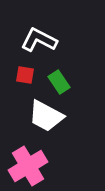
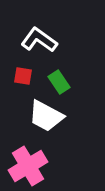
white L-shape: rotated 9 degrees clockwise
red square: moved 2 px left, 1 px down
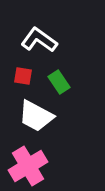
white trapezoid: moved 10 px left
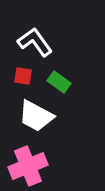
white L-shape: moved 4 px left, 2 px down; rotated 18 degrees clockwise
green rectangle: rotated 20 degrees counterclockwise
pink cross: rotated 9 degrees clockwise
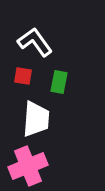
green rectangle: rotated 65 degrees clockwise
white trapezoid: moved 3 px down; rotated 114 degrees counterclockwise
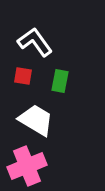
green rectangle: moved 1 px right, 1 px up
white trapezoid: moved 1 px down; rotated 63 degrees counterclockwise
pink cross: moved 1 px left
